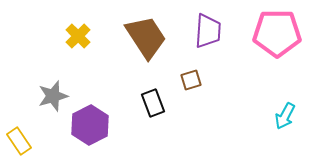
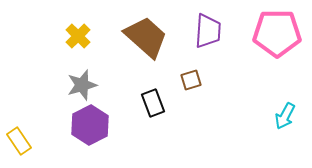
brown trapezoid: rotated 15 degrees counterclockwise
gray star: moved 29 px right, 11 px up
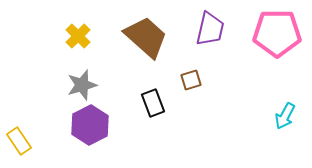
purple trapezoid: moved 2 px right, 2 px up; rotated 9 degrees clockwise
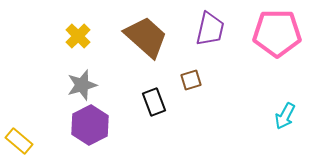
black rectangle: moved 1 px right, 1 px up
yellow rectangle: rotated 16 degrees counterclockwise
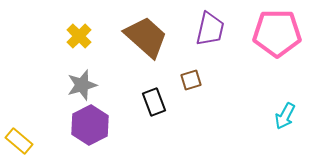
yellow cross: moved 1 px right
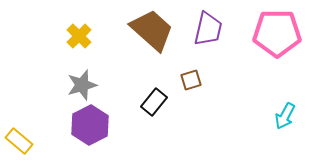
purple trapezoid: moved 2 px left
brown trapezoid: moved 6 px right, 7 px up
black rectangle: rotated 60 degrees clockwise
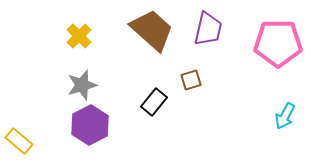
pink pentagon: moved 1 px right, 10 px down
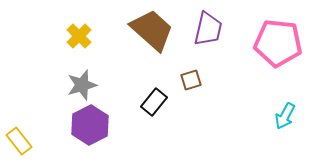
pink pentagon: rotated 6 degrees clockwise
yellow rectangle: rotated 12 degrees clockwise
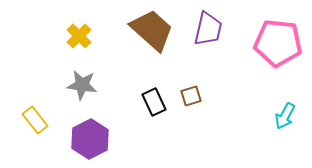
brown square: moved 16 px down
gray star: rotated 24 degrees clockwise
black rectangle: rotated 64 degrees counterclockwise
purple hexagon: moved 14 px down
yellow rectangle: moved 16 px right, 21 px up
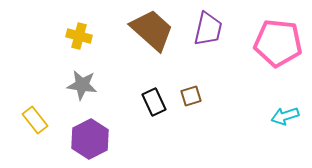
yellow cross: rotated 30 degrees counterclockwise
cyan arrow: rotated 44 degrees clockwise
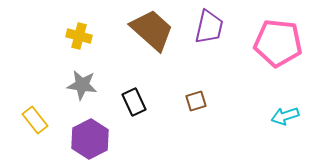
purple trapezoid: moved 1 px right, 2 px up
brown square: moved 5 px right, 5 px down
black rectangle: moved 20 px left
